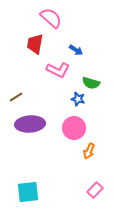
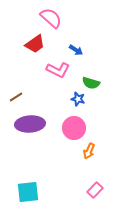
red trapezoid: rotated 135 degrees counterclockwise
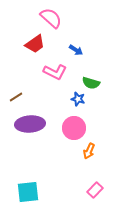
pink L-shape: moved 3 px left, 2 px down
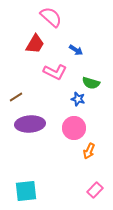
pink semicircle: moved 1 px up
red trapezoid: rotated 25 degrees counterclockwise
cyan square: moved 2 px left, 1 px up
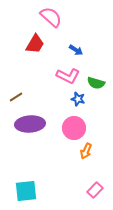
pink L-shape: moved 13 px right, 4 px down
green semicircle: moved 5 px right
orange arrow: moved 3 px left
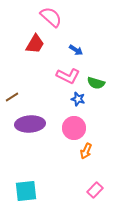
brown line: moved 4 px left
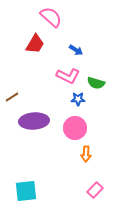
blue star: rotated 16 degrees counterclockwise
purple ellipse: moved 4 px right, 3 px up
pink circle: moved 1 px right
orange arrow: moved 3 px down; rotated 21 degrees counterclockwise
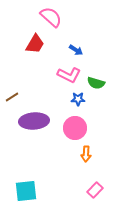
pink L-shape: moved 1 px right, 1 px up
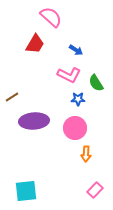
green semicircle: rotated 42 degrees clockwise
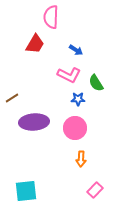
pink semicircle: rotated 130 degrees counterclockwise
brown line: moved 1 px down
purple ellipse: moved 1 px down
orange arrow: moved 5 px left, 5 px down
